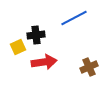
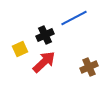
black cross: moved 9 px right; rotated 18 degrees counterclockwise
yellow square: moved 2 px right, 2 px down
red arrow: rotated 35 degrees counterclockwise
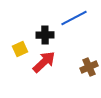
black cross: rotated 24 degrees clockwise
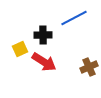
black cross: moved 2 px left
red arrow: rotated 75 degrees clockwise
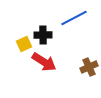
yellow square: moved 4 px right, 5 px up
